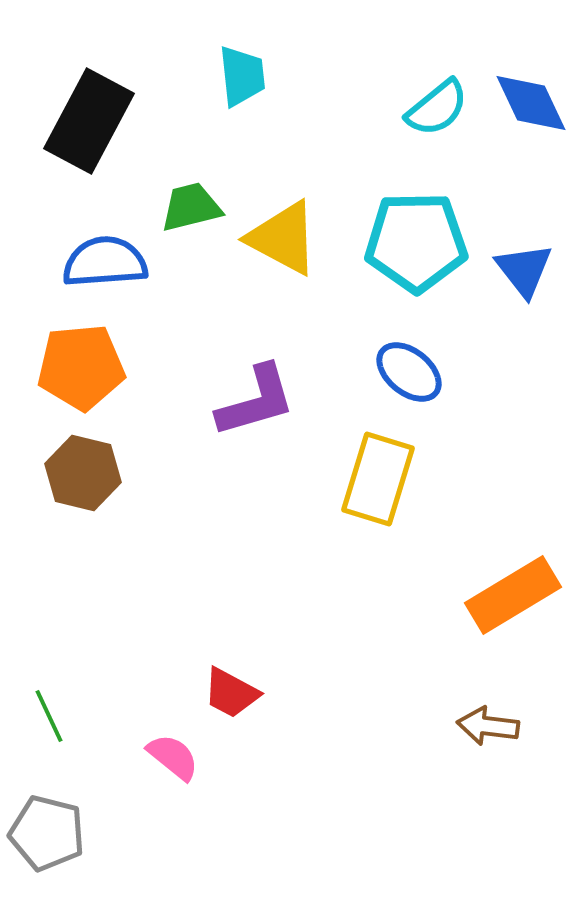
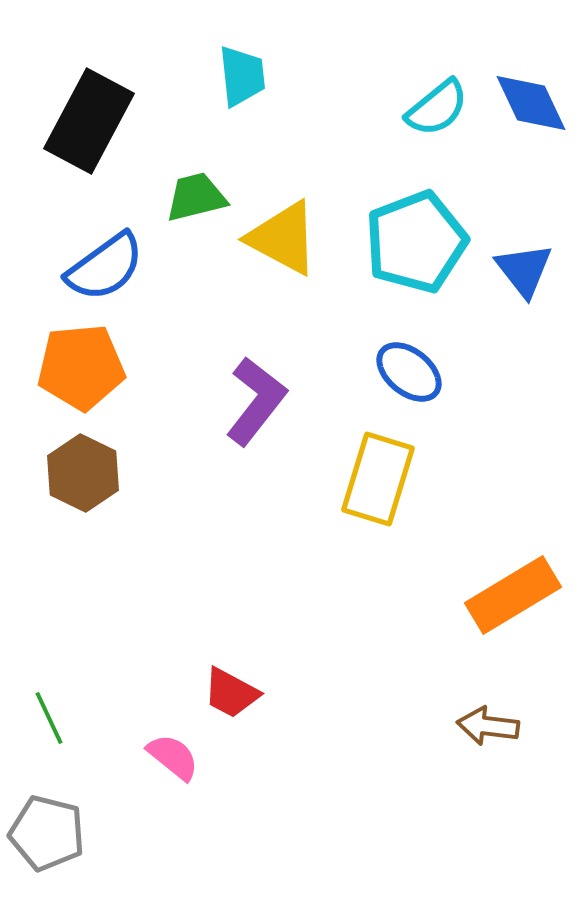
green trapezoid: moved 5 px right, 10 px up
cyan pentagon: rotated 20 degrees counterclockwise
blue semicircle: moved 5 px down; rotated 148 degrees clockwise
purple L-shape: rotated 36 degrees counterclockwise
brown hexagon: rotated 12 degrees clockwise
green line: moved 2 px down
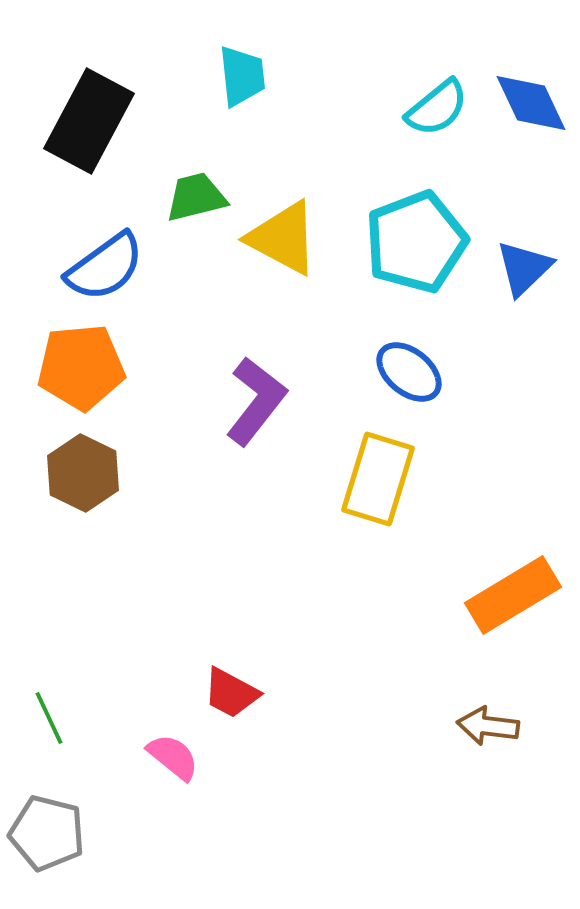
blue triangle: moved 2 px up; rotated 24 degrees clockwise
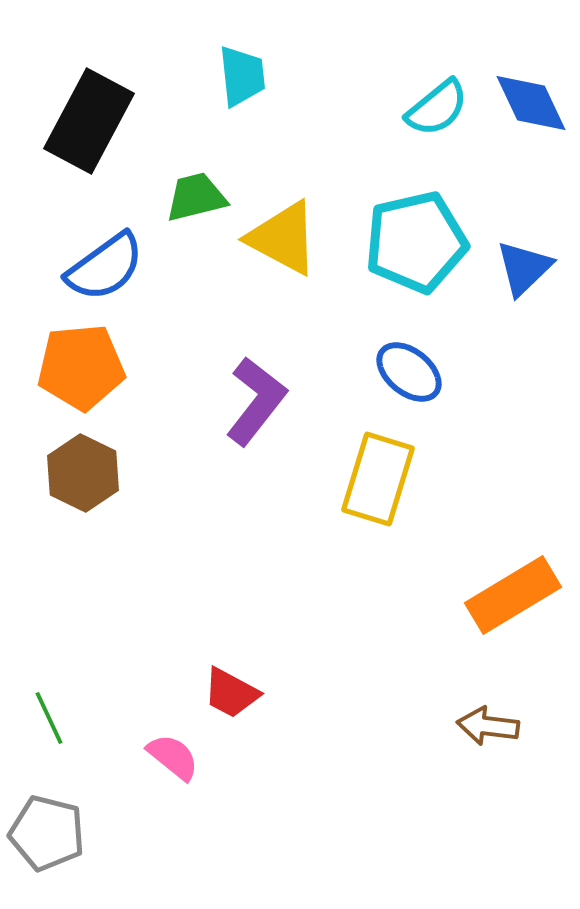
cyan pentagon: rotated 8 degrees clockwise
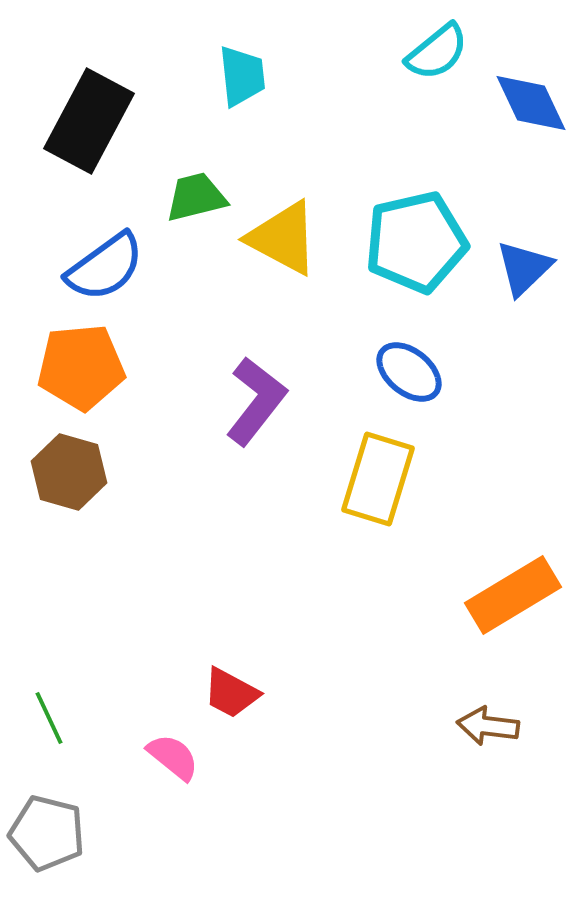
cyan semicircle: moved 56 px up
brown hexagon: moved 14 px left, 1 px up; rotated 10 degrees counterclockwise
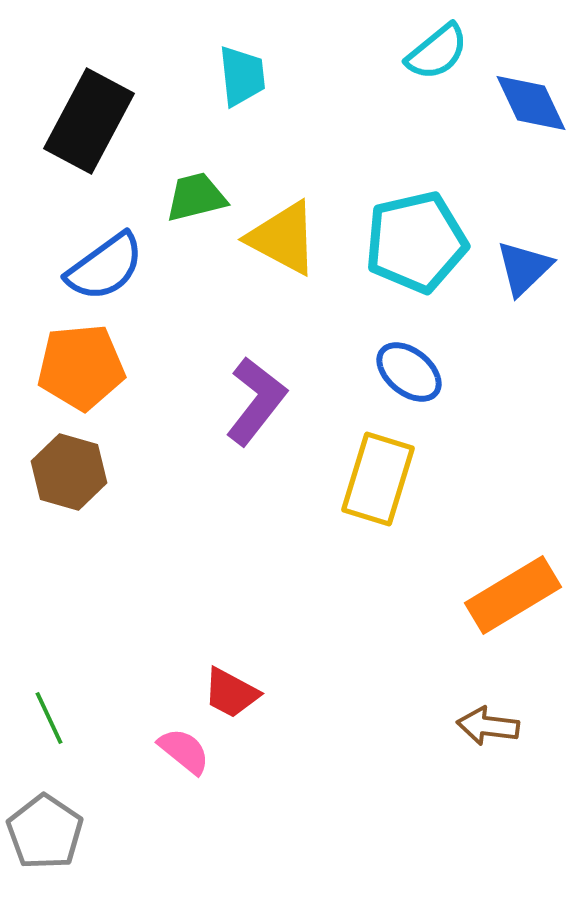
pink semicircle: moved 11 px right, 6 px up
gray pentagon: moved 2 px left, 1 px up; rotated 20 degrees clockwise
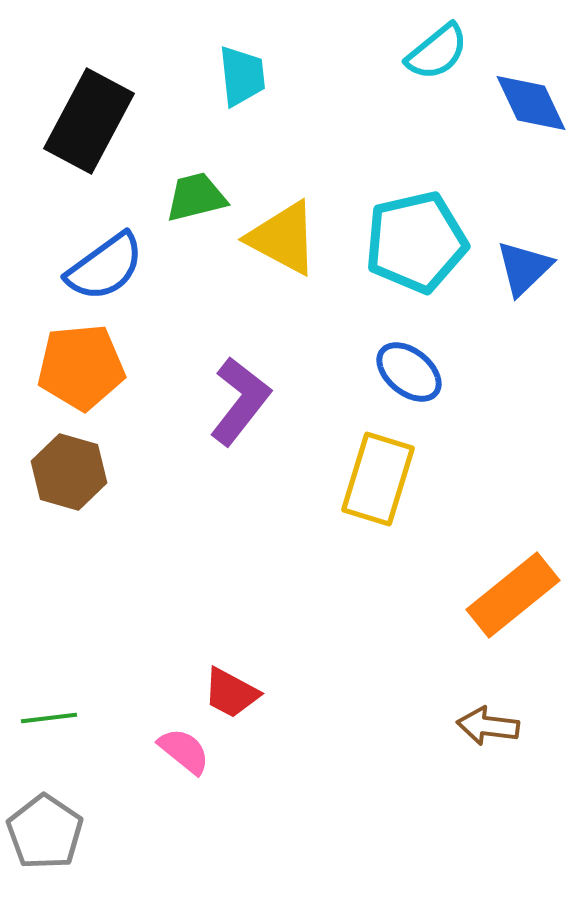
purple L-shape: moved 16 px left
orange rectangle: rotated 8 degrees counterclockwise
green line: rotated 72 degrees counterclockwise
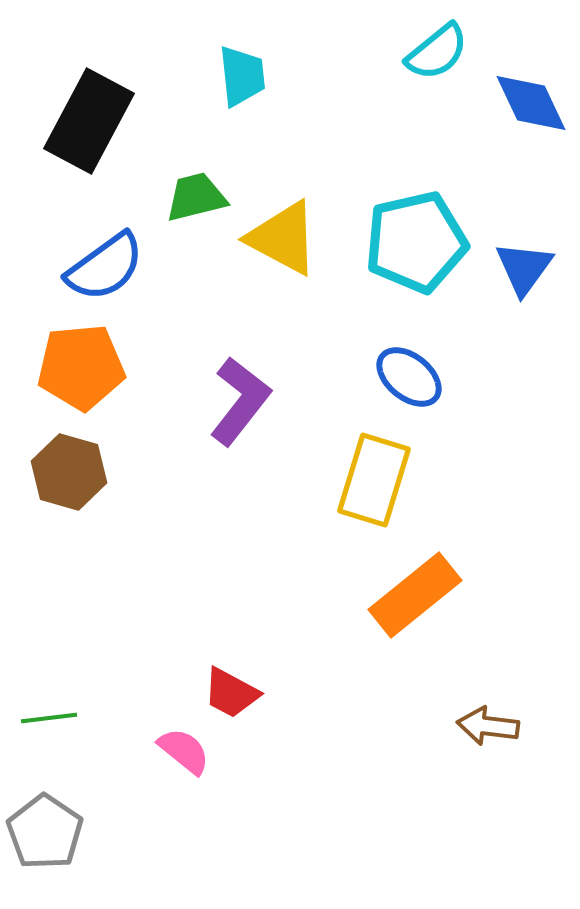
blue triangle: rotated 10 degrees counterclockwise
blue ellipse: moved 5 px down
yellow rectangle: moved 4 px left, 1 px down
orange rectangle: moved 98 px left
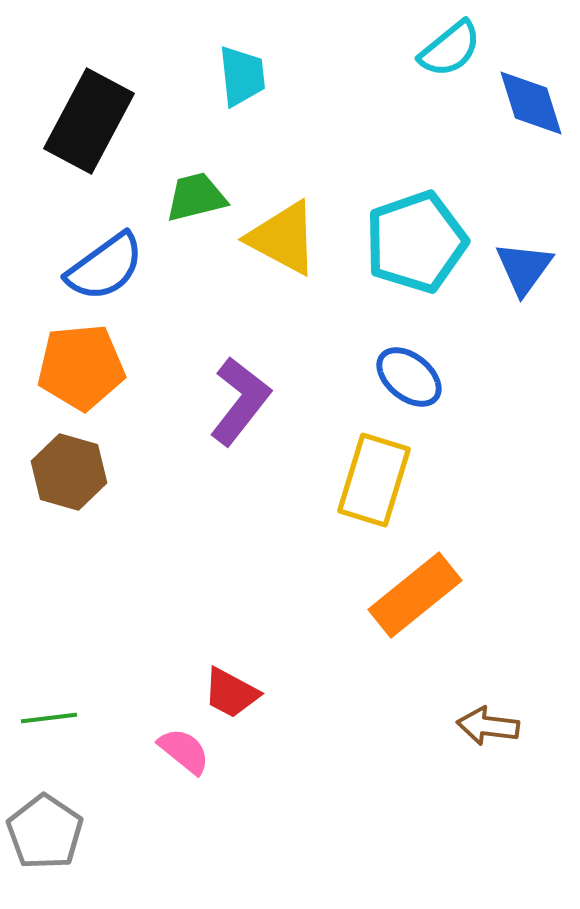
cyan semicircle: moved 13 px right, 3 px up
blue diamond: rotated 8 degrees clockwise
cyan pentagon: rotated 6 degrees counterclockwise
